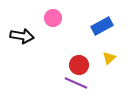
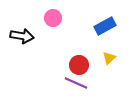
blue rectangle: moved 3 px right
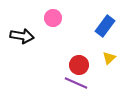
blue rectangle: rotated 25 degrees counterclockwise
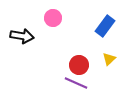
yellow triangle: moved 1 px down
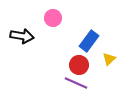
blue rectangle: moved 16 px left, 15 px down
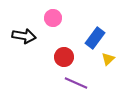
black arrow: moved 2 px right
blue rectangle: moved 6 px right, 3 px up
yellow triangle: moved 1 px left
red circle: moved 15 px left, 8 px up
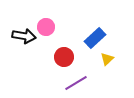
pink circle: moved 7 px left, 9 px down
blue rectangle: rotated 10 degrees clockwise
yellow triangle: moved 1 px left
purple line: rotated 55 degrees counterclockwise
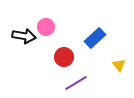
yellow triangle: moved 12 px right, 6 px down; rotated 24 degrees counterclockwise
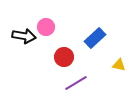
yellow triangle: rotated 40 degrees counterclockwise
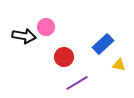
blue rectangle: moved 8 px right, 6 px down
purple line: moved 1 px right
